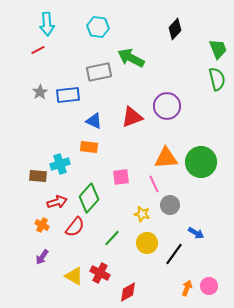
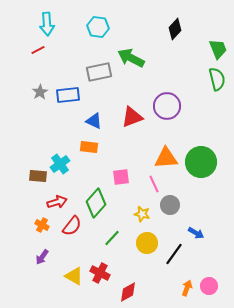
cyan cross: rotated 18 degrees counterclockwise
green diamond: moved 7 px right, 5 px down
red semicircle: moved 3 px left, 1 px up
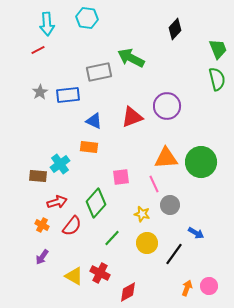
cyan hexagon: moved 11 px left, 9 px up
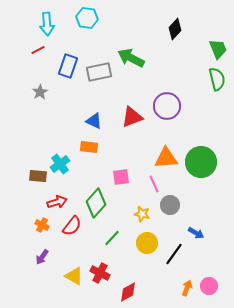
blue rectangle: moved 29 px up; rotated 65 degrees counterclockwise
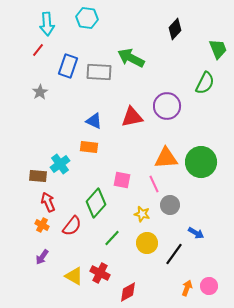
red line: rotated 24 degrees counterclockwise
gray rectangle: rotated 15 degrees clockwise
green semicircle: moved 12 px left, 4 px down; rotated 40 degrees clockwise
red triangle: rotated 10 degrees clockwise
pink square: moved 1 px right, 3 px down; rotated 18 degrees clockwise
red arrow: moved 9 px left; rotated 96 degrees counterclockwise
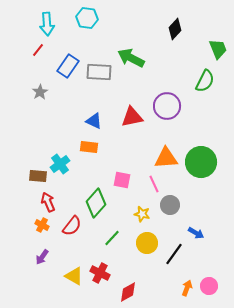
blue rectangle: rotated 15 degrees clockwise
green semicircle: moved 2 px up
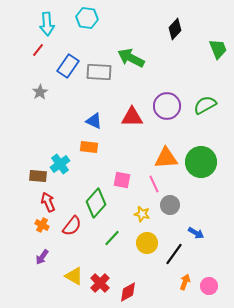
green semicircle: moved 24 px down; rotated 145 degrees counterclockwise
red triangle: rotated 10 degrees clockwise
red cross: moved 10 px down; rotated 18 degrees clockwise
orange arrow: moved 2 px left, 6 px up
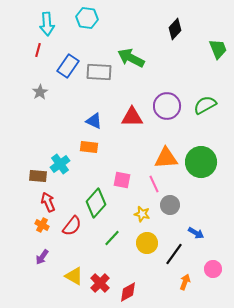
red line: rotated 24 degrees counterclockwise
pink circle: moved 4 px right, 17 px up
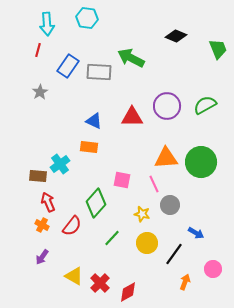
black diamond: moved 1 px right, 7 px down; rotated 70 degrees clockwise
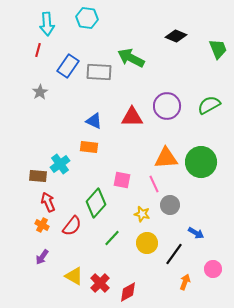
green semicircle: moved 4 px right
